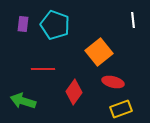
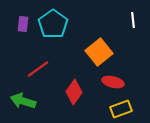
cyan pentagon: moved 2 px left, 1 px up; rotated 16 degrees clockwise
red line: moved 5 px left; rotated 35 degrees counterclockwise
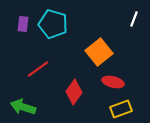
white line: moved 1 px right, 1 px up; rotated 28 degrees clockwise
cyan pentagon: rotated 20 degrees counterclockwise
green arrow: moved 6 px down
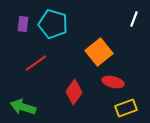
red line: moved 2 px left, 6 px up
yellow rectangle: moved 5 px right, 1 px up
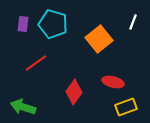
white line: moved 1 px left, 3 px down
orange square: moved 13 px up
yellow rectangle: moved 1 px up
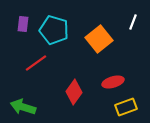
cyan pentagon: moved 1 px right, 6 px down
red ellipse: rotated 30 degrees counterclockwise
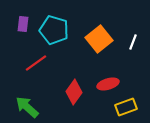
white line: moved 20 px down
red ellipse: moved 5 px left, 2 px down
green arrow: moved 4 px right; rotated 25 degrees clockwise
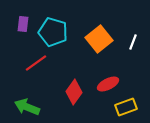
cyan pentagon: moved 1 px left, 2 px down
red ellipse: rotated 10 degrees counterclockwise
green arrow: rotated 20 degrees counterclockwise
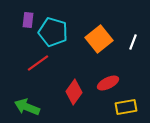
purple rectangle: moved 5 px right, 4 px up
red line: moved 2 px right
red ellipse: moved 1 px up
yellow rectangle: rotated 10 degrees clockwise
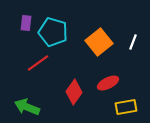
purple rectangle: moved 2 px left, 3 px down
orange square: moved 3 px down
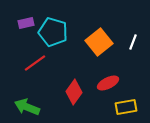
purple rectangle: rotated 70 degrees clockwise
red line: moved 3 px left
